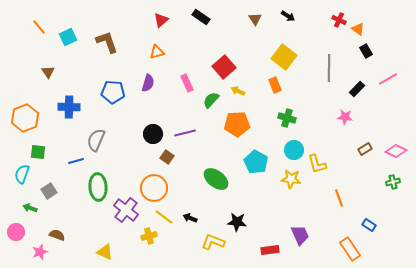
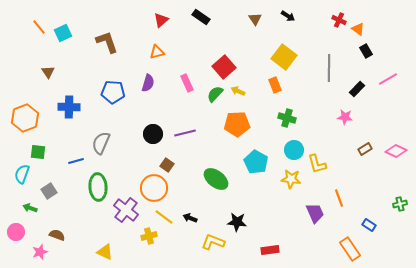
cyan square at (68, 37): moved 5 px left, 4 px up
green semicircle at (211, 100): moved 4 px right, 6 px up
gray semicircle at (96, 140): moved 5 px right, 3 px down
brown square at (167, 157): moved 8 px down
green cross at (393, 182): moved 7 px right, 22 px down
purple trapezoid at (300, 235): moved 15 px right, 22 px up
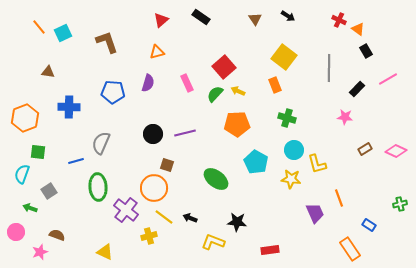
brown triangle at (48, 72): rotated 48 degrees counterclockwise
brown square at (167, 165): rotated 16 degrees counterclockwise
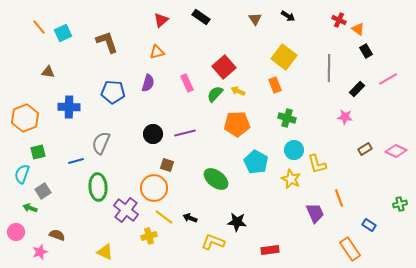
green square at (38, 152): rotated 21 degrees counterclockwise
yellow star at (291, 179): rotated 18 degrees clockwise
gray square at (49, 191): moved 6 px left
